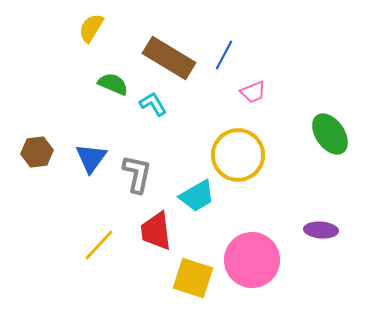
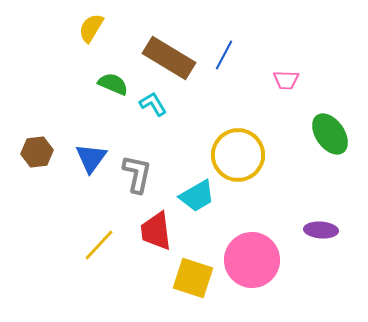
pink trapezoid: moved 33 px right, 12 px up; rotated 24 degrees clockwise
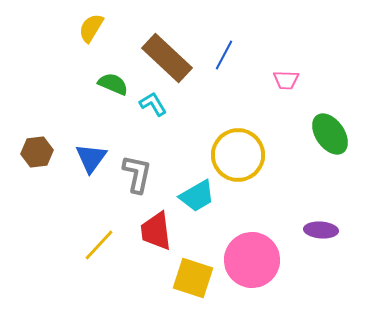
brown rectangle: moved 2 px left; rotated 12 degrees clockwise
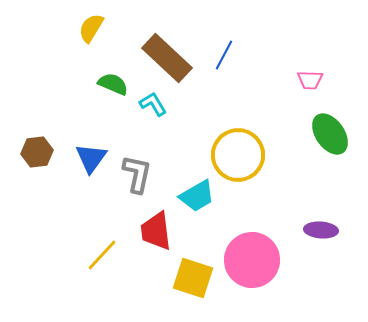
pink trapezoid: moved 24 px right
yellow line: moved 3 px right, 10 px down
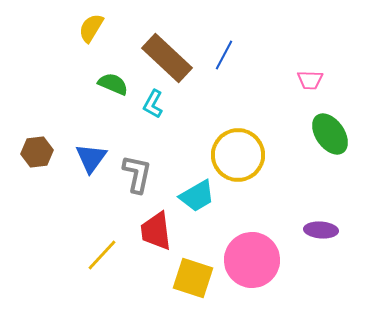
cyan L-shape: rotated 120 degrees counterclockwise
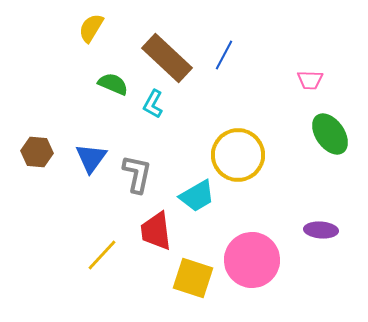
brown hexagon: rotated 12 degrees clockwise
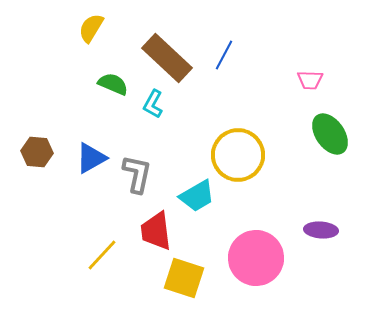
blue triangle: rotated 24 degrees clockwise
pink circle: moved 4 px right, 2 px up
yellow square: moved 9 px left
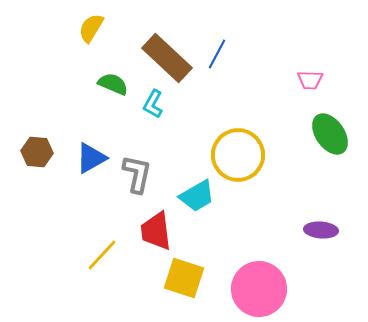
blue line: moved 7 px left, 1 px up
pink circle: moved 3 px right, 31 px down
